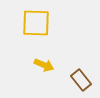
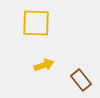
yellow arrow: rotated 42 degrees counterclockwise
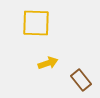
yellow arrow: moved 4 px right, 2 px up
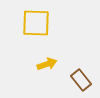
yellow arrow: moved 1 px left, 1 px down
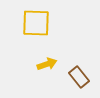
brown rectangle: moved 2 px left, 3 px up
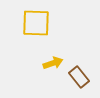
yellow arrow: moved 6 px right, 1 px up
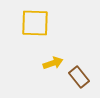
yellow square: moved 1 px left
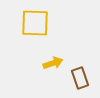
brown rectangle: moved 1 px right, 1 px down; rotated 20 degrees clockwise
